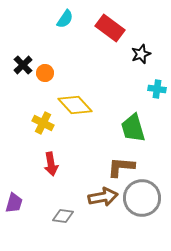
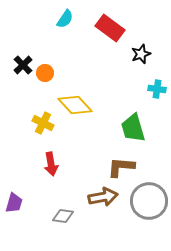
gray circle: moved 7 px right, 3 px down
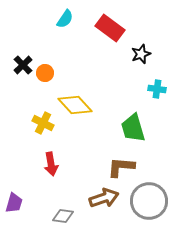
brown arrow: moved 1 px right, 1 px down; rotated 8 degrees counterclockwise
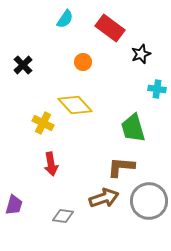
orange circle: moved 38 px right, 11 px up
purple trapezoid: moved 2 px down
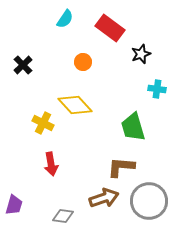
green trapezoid: moved 1 px up
